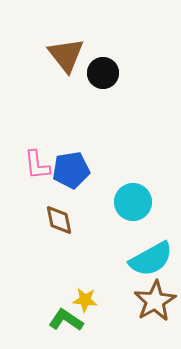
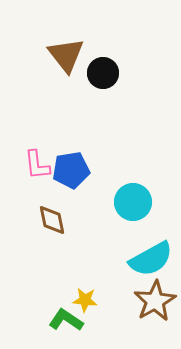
brown diamond: moved 7 px left
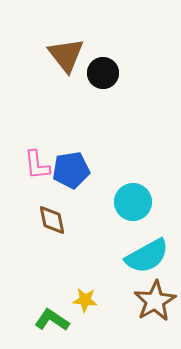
cyan semicircle: moved 4 px left, 3 px up
green L-shape: moved 14 px left
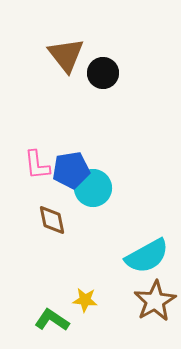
cyan circle: moved 40 px left, 14 px up
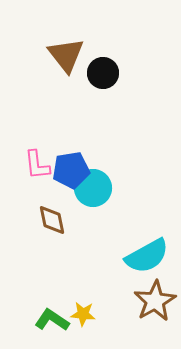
yellow star: moved 2 px left, 14 px down
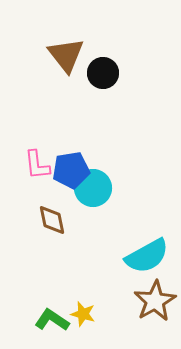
yellow star: rotated 10 degrees clockwise
